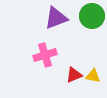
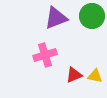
yellow triangle: moved 2 px right
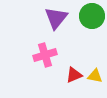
purple triangle: rotated 30 degrees counterclockwise
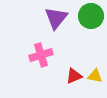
green circle: moved 1 px left
pink cross: moved 4 px left
red triangle: moved 1 px down
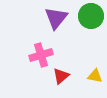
red triangle: moved 13 px left; rotated 18 degrees counterclockwise
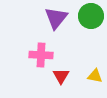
pink cross: rotated 20 degrees clockwise
red triangle: rotated 18 degrees counterclockwise
